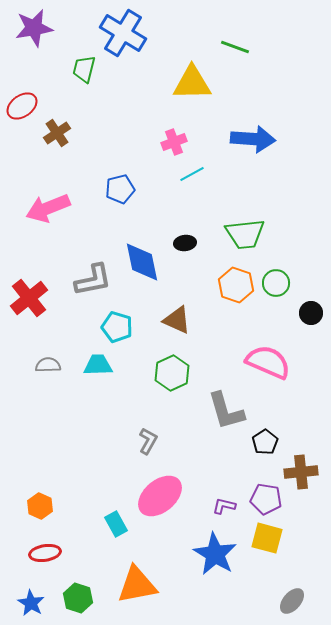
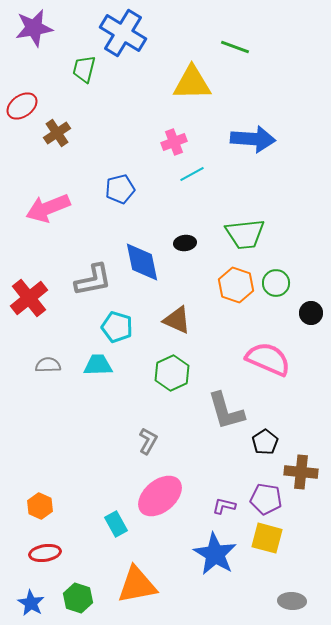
pink semicircle at (268, 362): moved 3 px up
brown cross at (301, 472): rotated 12 degrees clockwise
gray ellipse at (292, 601): rotated 52 degrees clockwise
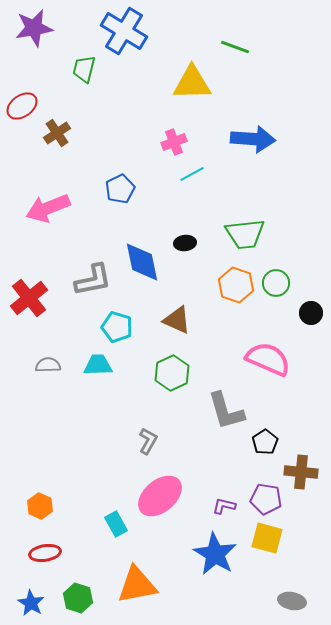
blue cross at (123, 33): moved 1 px right, 2 px up
blue pentagon at (120, 189): rotated 12 degrees counterclockwise
gray ellipse at (292, 601): rotated 8 degrees clockwise
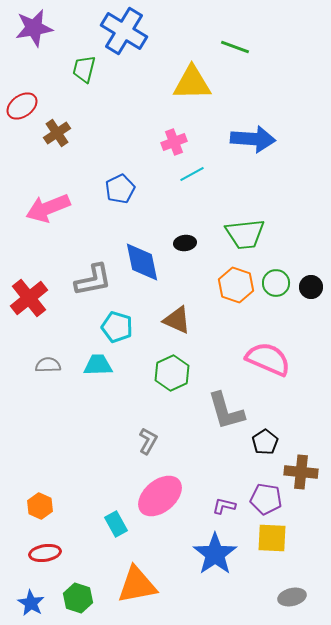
black circle at (311, 313): moved 26 px up
yellow square at (267, 538): moved 5 px right; rotated 12 degrees counterclockwise
blue star at (215, 554): rotated 6 degrees clockwise
gray ellipse at (292, 601): moved 4 px up; rotated 24 degrees counterclockwise
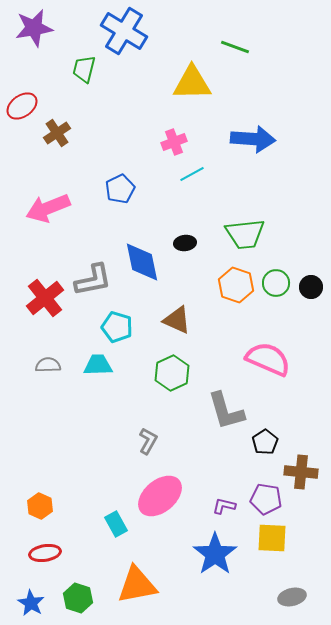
red cross at (29, 298): moved 16 px right
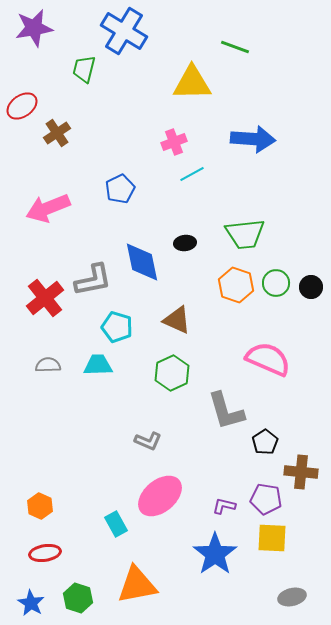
gray L-shape at (148, 441): rotated 84 degrees clockwise
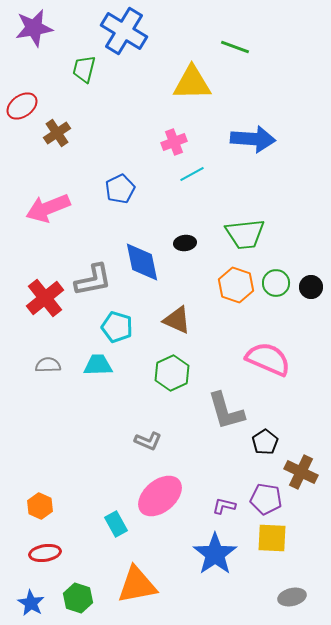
brown cross at (301, 472): rotated 20 degrees clockwise
